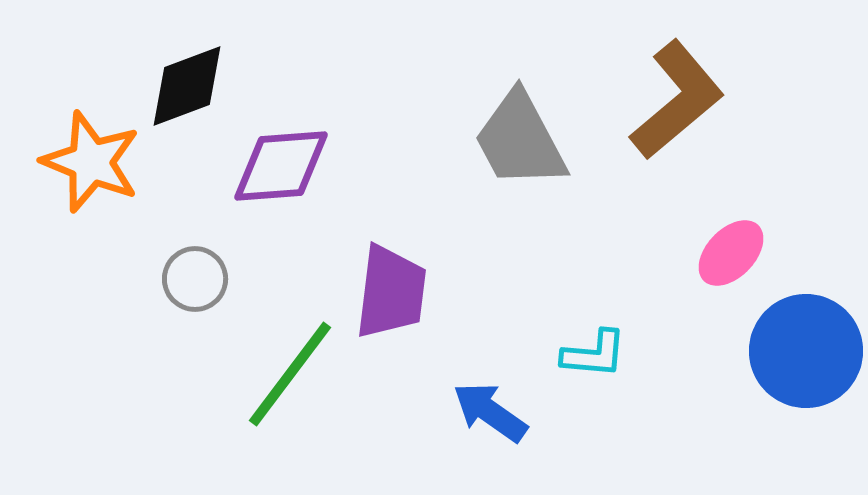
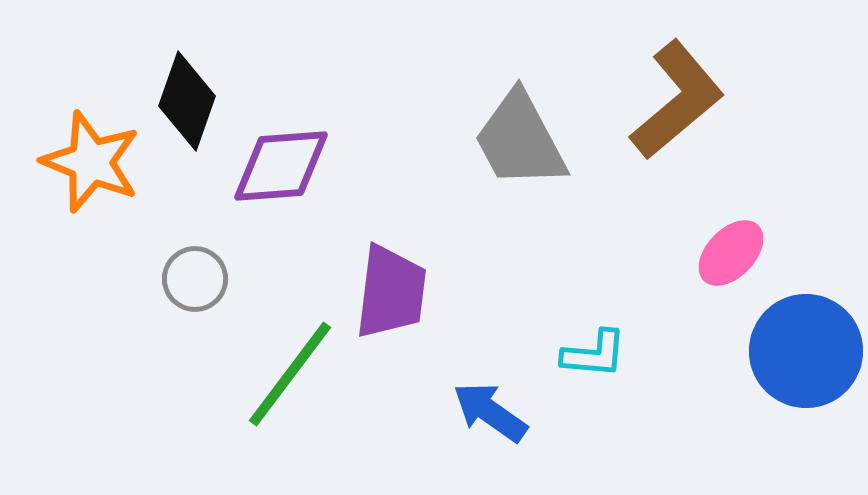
black diamond: moved 15 px down; rotated 50 degrees counterclockwise
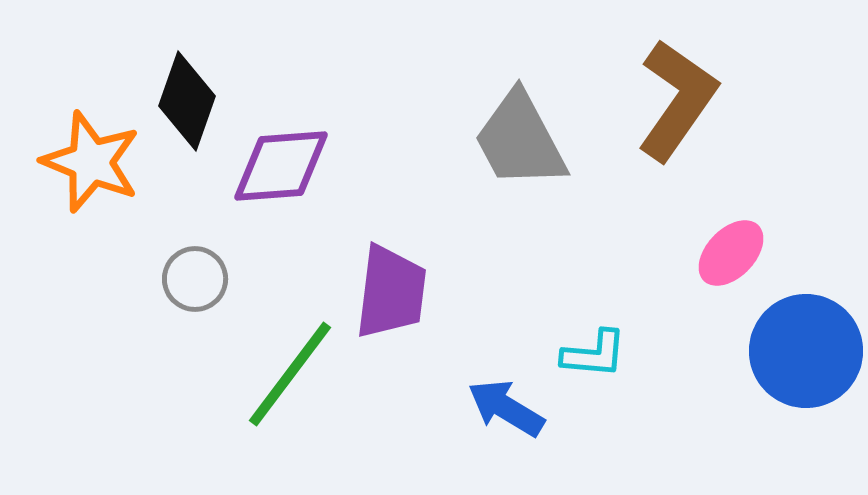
brown L-shape: rotated 15 degrees counterclockwise
blue arrow: moved 16 px right, 4 px up; rotated 4 degrees counterclockwise
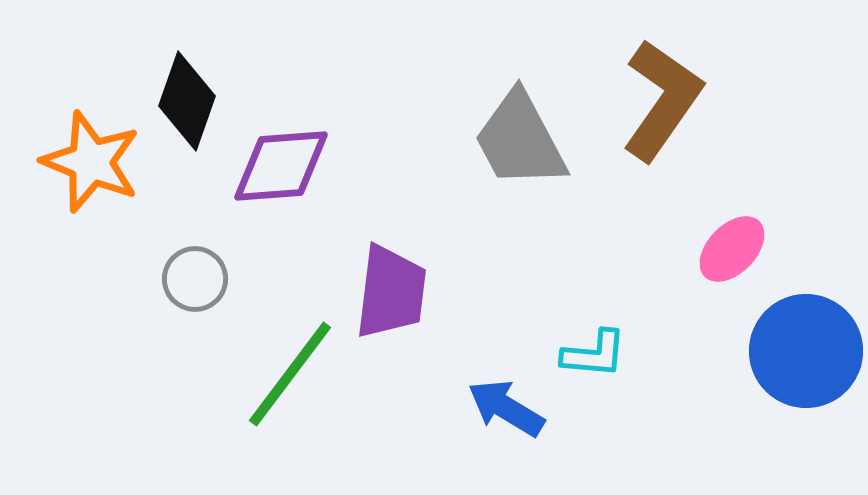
brown L-shape: moved 15 px left
pink ellipse: moved 1 px right, 4 px up
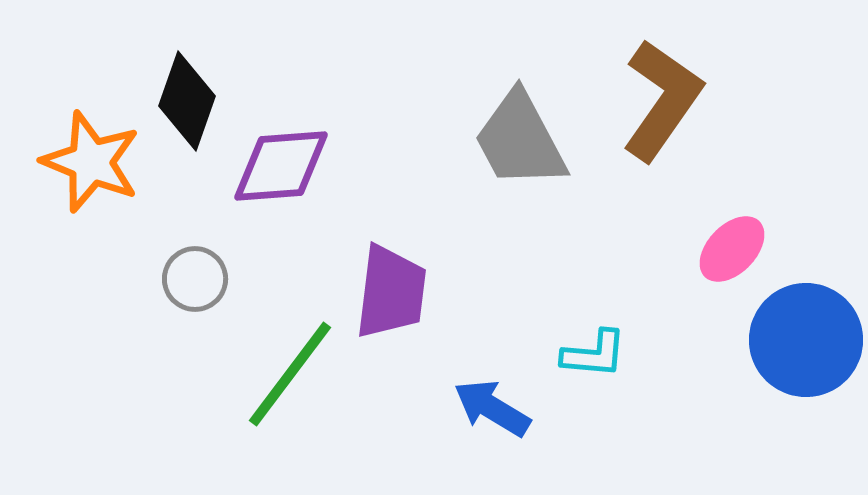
blue circle: moved 11 px up
blue arrow: moved 14 px left
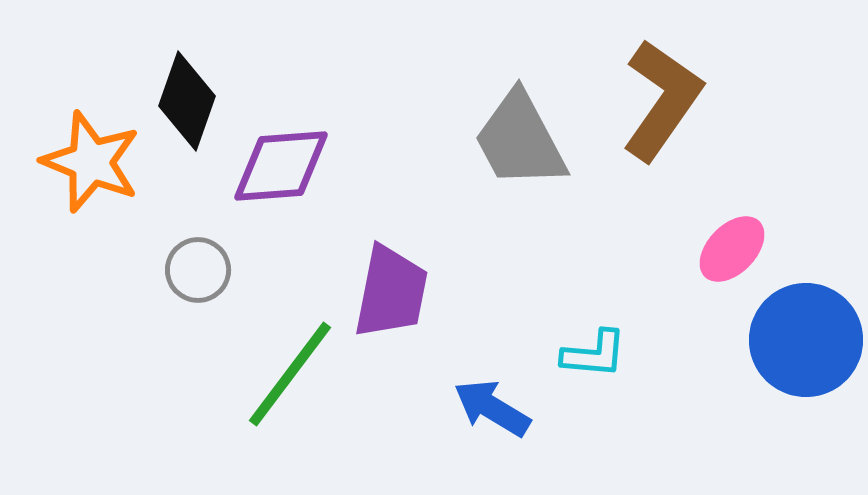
gray circle: moved 3 px right, 9 px up
purple trapezoid: rotated 4 degrees clockwise
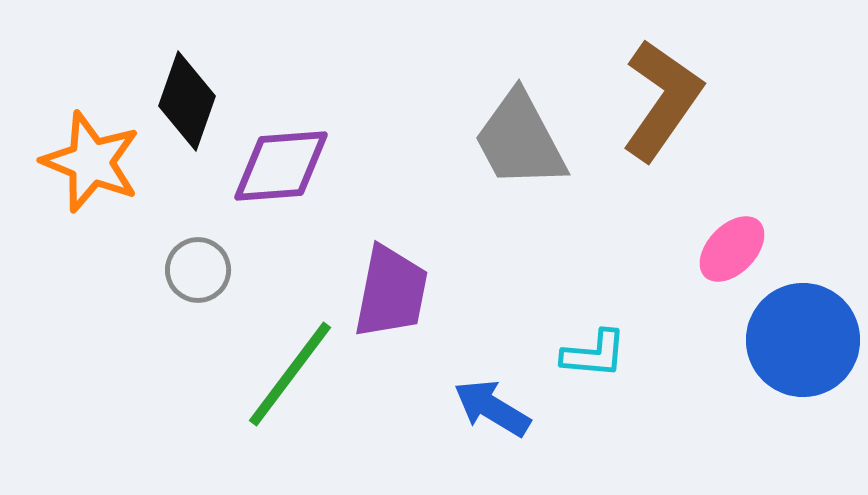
blue circle: moved 3 px left
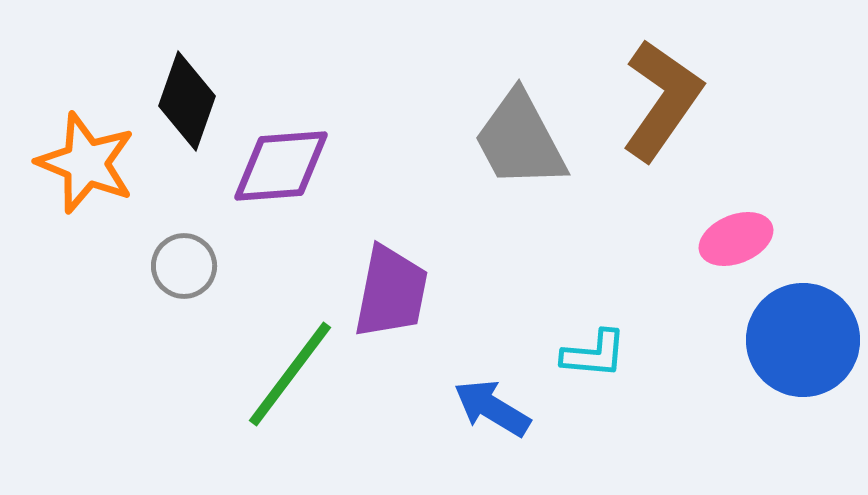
orange star: moved 5 px left, 1 px down
pink ellipse: moved 4 px right, 10 px up; rotated 24 degrees clockwise
gray circle: moved 14 px left, 4 px up
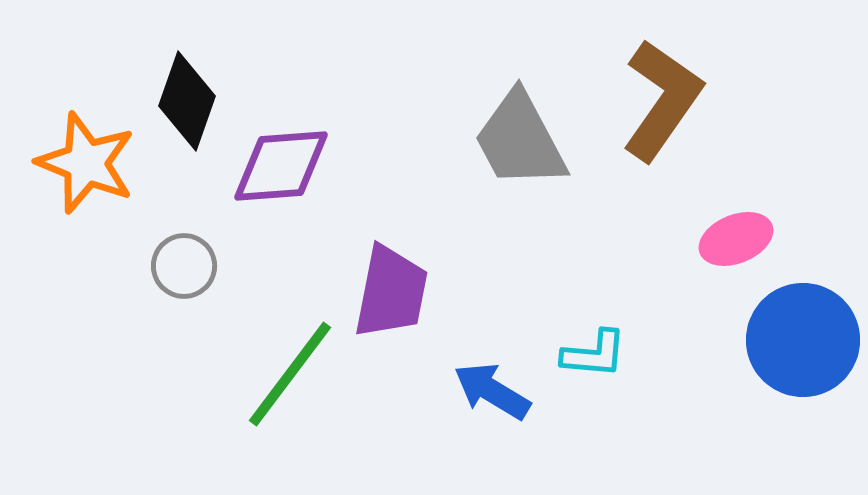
blue arrow: moved 17 px up
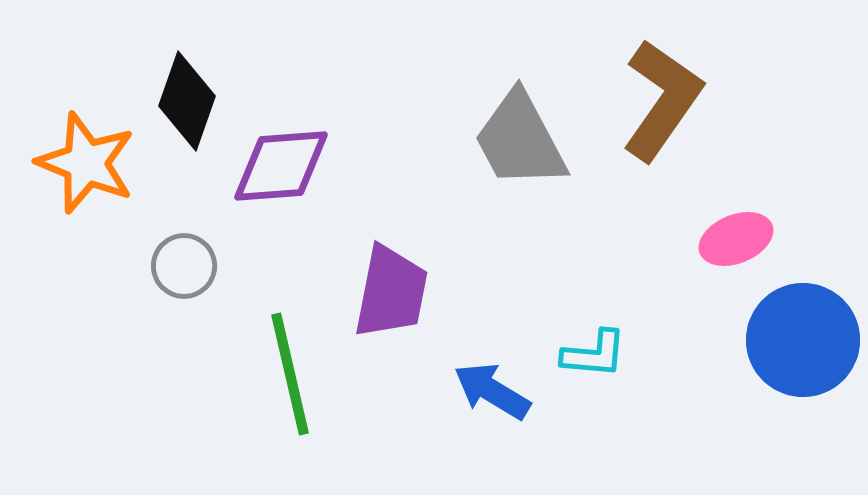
green line: rotated 50 degrees counterclockwise
